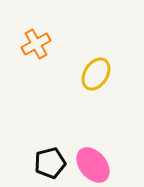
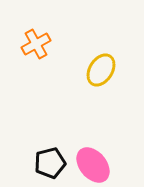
yellow ellipse: moved 5 px right, 4 px up
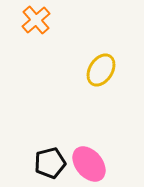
orange cross: moved 24 px up; rotated 12 degrees counterclockwise
pink ellipse: moved 4 px left, 1 px up
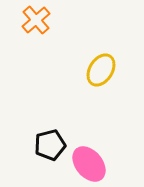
black pentagon: moved 18 px up
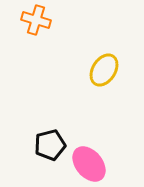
orange cross: rotated 32 degrees counterclockwise
yellow ellipse: moved 3 px right
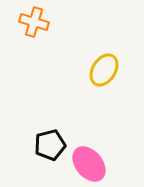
orange cross: moved 2 px left, 2 px down
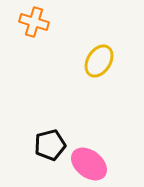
yellow ellipse: moved 5 px left, 9 px up
pink ellipse: rotated 12 degrees counterclockwise
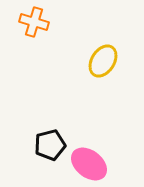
yellow ellipse: moved 4 px right
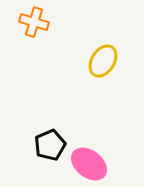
black pentagon: rotated 8 degrees counterclockwise
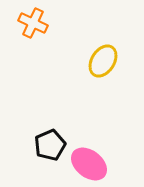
orange cross: moved 1 px left, 1 px down; rotated 8 degrees clockwise
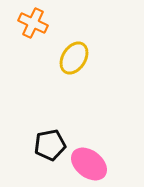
yellow ellipse: moved 29 px left, 3 px up
black pentagon: rotated 12 degrees clockwise
